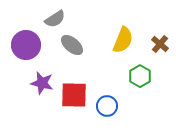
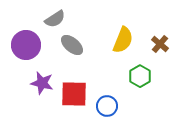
red square: moved 1 px up
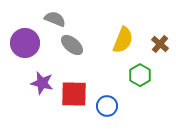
gray semicircle: rotated 125 degrees counterclockwise
purple circle: moved 1 px left, 2 px up
green hexagon: moved 1 px up
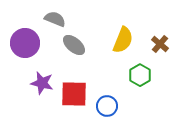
gray ellipse: moved 2 px right
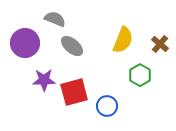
gray ellipse: moved 2 px left, 1 px down
purple star: moved 2 px right, 3 px up; rotated 15 degrees counterclockwise
red square: moved 2 px up; rotated 16 degrees counterclockwise
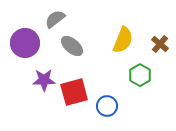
gray semicircle: rotated 60 degrees counterclockwise
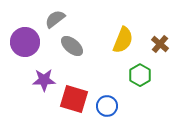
purple circle: moved 1 px up
red square: moved 7 px down; rotated 32 degrees clockwise
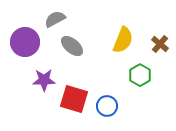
gray semicircle: rotated 10 degrees clockwise
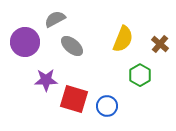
yellow semicircle: moved 1 px up
purple star: moved 2 px right
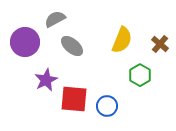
yellow semicircle: moved 1 px left, 1 px down
purple star: rotated 25 degrees counterclockwise
red square: rotated 12 degrees counterclockwise
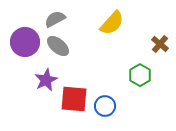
yellow semicircle: moved 10 px left, 17 px up; rotated 20 degrees clockwise
gray ellipse: moved 14 px left
blue circle: moved 2 px left
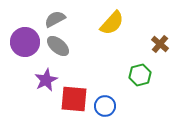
green hexagon: rotated 15 degrees clockwise
